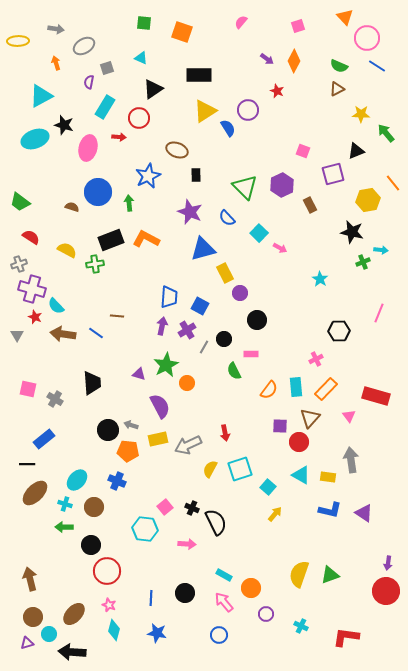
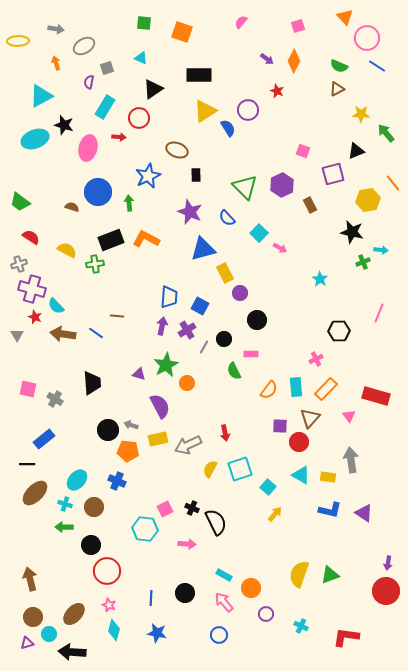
pink square at (165, 507): moved 2 px down; rotated 14 degrees clockwise
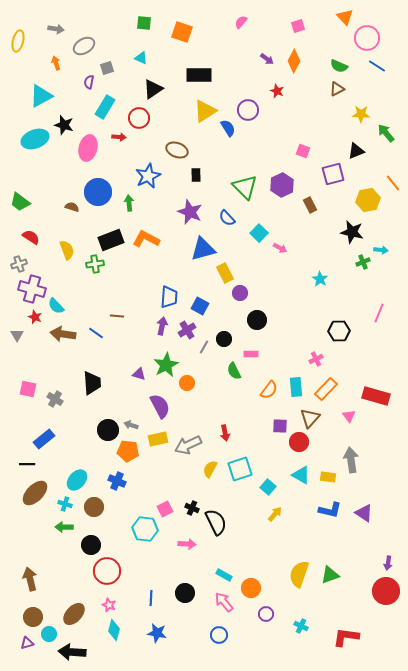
yellow ellipse at (18, 41): rotated 75 degrees counterclockwise
yellow semicircle at (67, 250): rotated 42 degrees clockwise
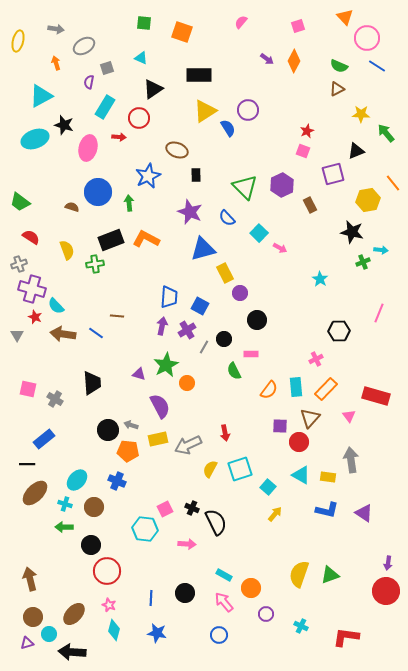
red star at (277, 91): moved 30 px right, 40 px down; rotated 24 degrees clockwise
blue L-shape at (330, 510): moved 3 px left
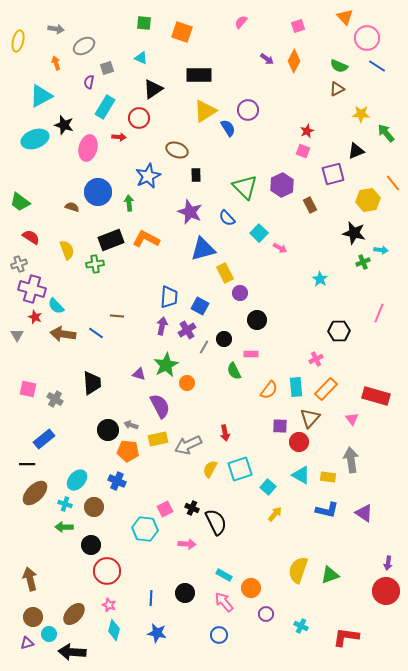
black star at (352, 232): moved 2 px right, 1 px down
pink triangle at (349, 416): moved 3 px right, 3 px down
yellow semicircle at (299, 574): moved 1 px left, 4 px up
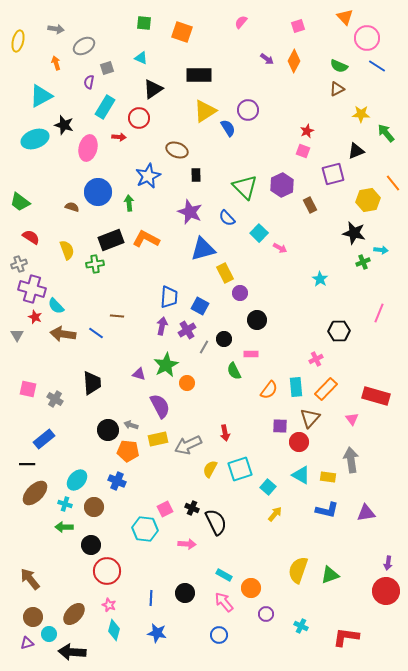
purple triangle at (364, 513): moved 2 px right; rotated 42 degrees counterclockwise
brown arrow at (30, 579): rotated 25 degrees counterclockwise
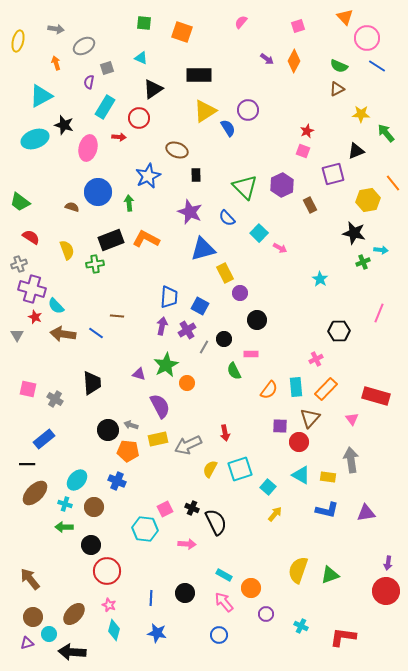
red L-shape at (346, 637): moved 3 px left
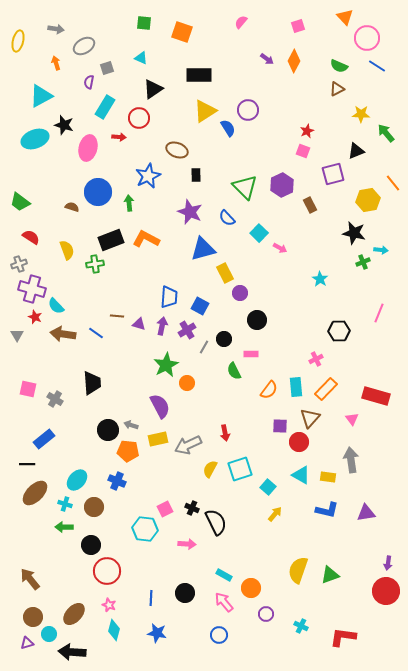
purple triangle at (139, 374): moved 50 px up
